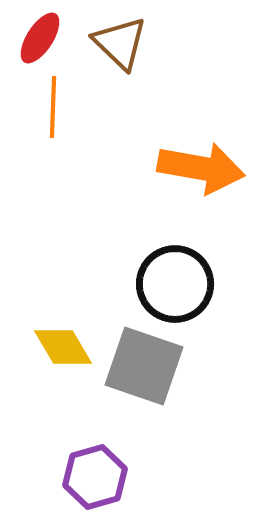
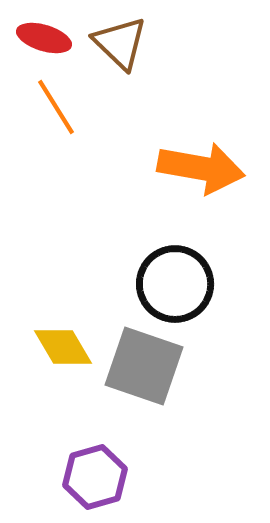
red ellipse: moved 4 px right; rotated 74 degrees clockwise
orange line: moved 3 px right; rotated 34 degrees counterclockwise
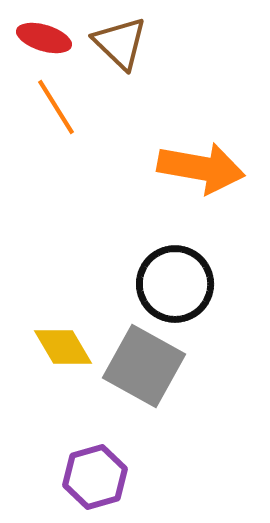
gray square: rotated 10 degrees clockwise
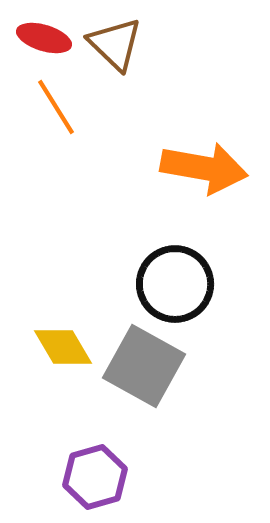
brown triangle: moved 5 px left, 1 px down
orange arrow: moved 3 px right
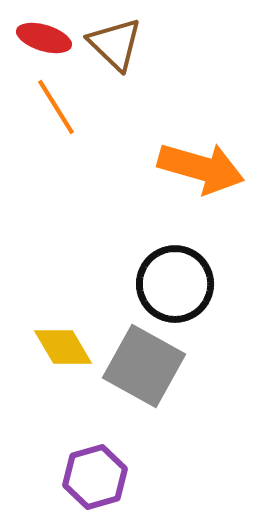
orange arrow: moved 3 px left; rotated 6 degrees clockwise
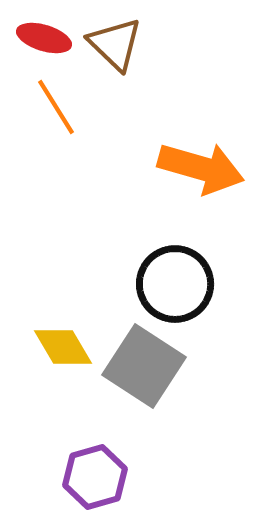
gray square: rotated 4 degrees clockwise
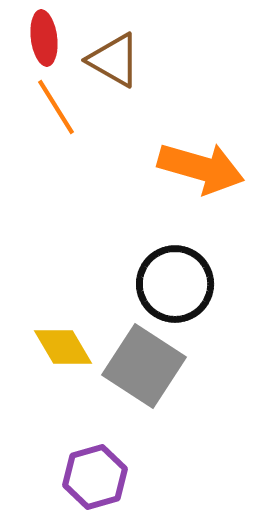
red ellipse: rotated 66 degrees clockwise
brown triangle: moved 1 px left, 16 px down; rotated 14 degrees counterclockwise
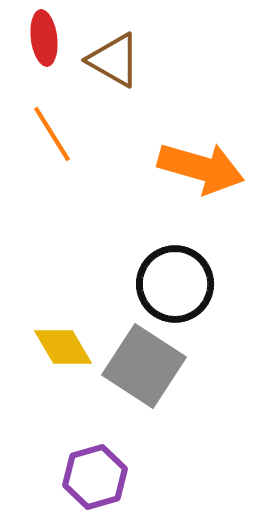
orange line: moved 4 px left, 27 px down
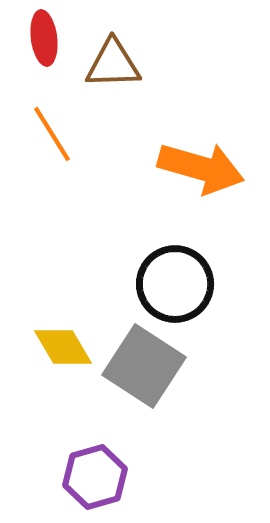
brown triangle: moved 1 px left, 4 px down; rotated 32 degrees counterclockwise
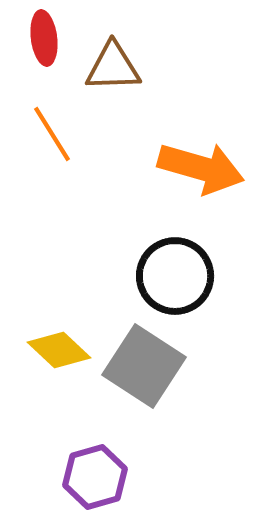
brown triangle: moved 3 px down
black circle: moved 8 px up
yellow diamond: moved 4 px left, 3 px down; rotated 16 degrees counterclockwise
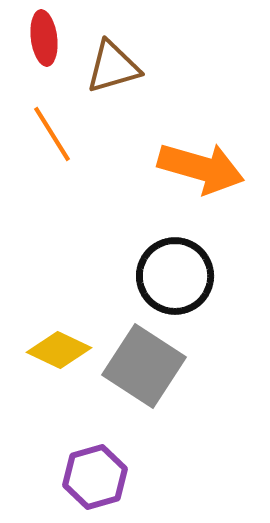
brown triangle: rotated 14 degrees counterclockwise
yellow diamond: rotated 18 degrees counterclockwise
